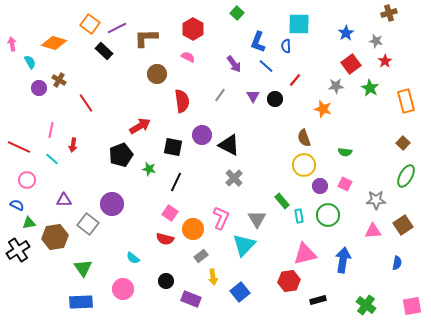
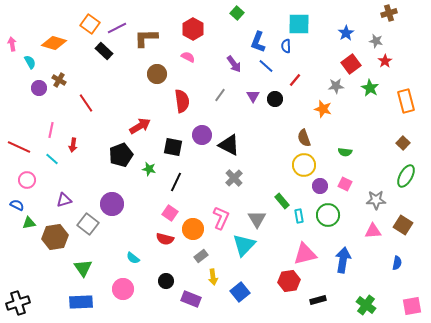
purple triangle at (64, 200): rotated 14 degrees counterclockwise
brown square at (403, 225): rotated 24 degrees counterclockwise
black cross at (18, 250): moved 53 px down; rotated 15 degrees clockwise
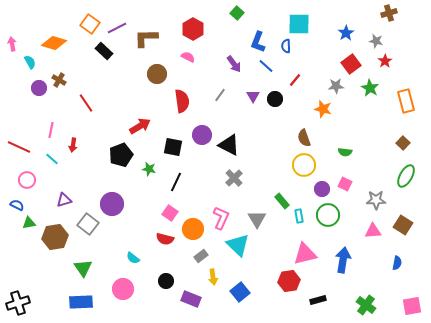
purple circle at (320, 186): moved 2 px right, 3 px down
cyan triangle at (244, 245): moved 6 px left; rotated 30 degrees counterclockwise
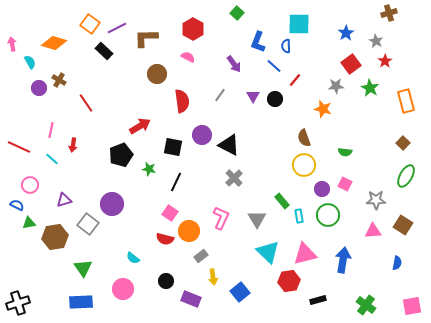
gray star at (376, 41): rotated 16 degrees clockwise
blue line at (266, 66): moved 8 px right
pink circle at (27, 180): moved 3 px right, 5 px down
orange circle at (193, 229): moved 4 px left, 2 px down
cyan triangle at (238, 245): moved 30 px right, 7 px down
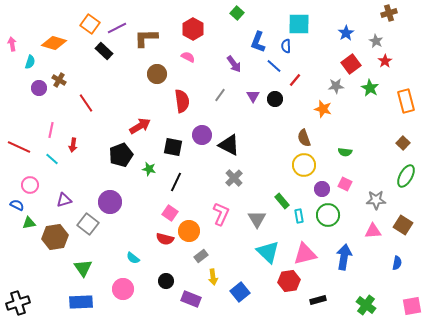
cyan semicircle at (30, 62): rotated 48 degrees clockwise
purple circle at (112, 204): moved 2 px left, 2 px up
pink L-shape at (221, 218): moved 4 px up
blue arrow at (343, 260): moved 1 px right, 3 px up
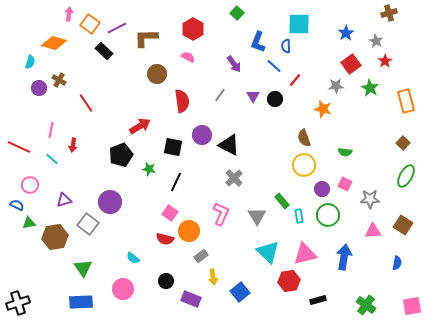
pink arrow at (12, 44): moved 57 px right, 30 px up; rotated 16 degrees clockwise
gray star at (376, 200): moved 6 px left, 1 px up
gray triangle at (257, 219): moved 3 px up
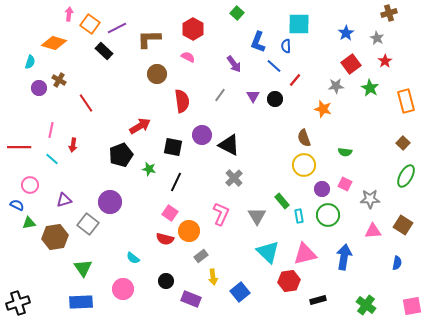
brown L-shape at (146, 38): moved 3 px right, 1 px down
gray star at (376, 41): moved 1 px right, 3 px up
red line at (19, 147): rotated 25 degrees counterclockwise
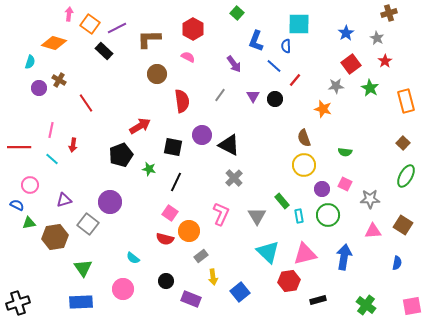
blue L-shape at (258, 42): moved 2 px left, 1 px up
